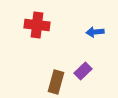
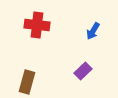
blue arrow: moved 2 px left, 1 px up; rotated 54 degrees counterclockwise
brown rectangle: moved 29 px left
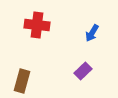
blue arrow: moved 1 px left, 2 px down
brown rectangle: moved 5 px left, 1 px up
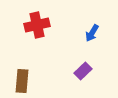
red cross: rotated 20 degrees counterclockwise
brown rectangle: rotated 10 degrees counterclockwise
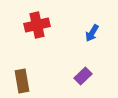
purple rectangle: moved 5 px down
brown rectangle: rotated 15 degrees counterclockwise
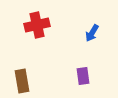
purple rectangle: rotated 54 degrees counterclockwise
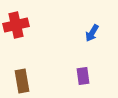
red cross: moved 21 px left
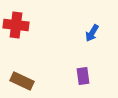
red cross: rotated 20 degrees clockwise
brown rectangle: rotated 55 degrees counterclockwise
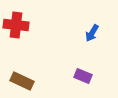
purple rectangle: rotated 60 degrees counterclockwise
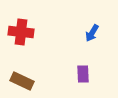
red cross: moved 5 px right, 7 px down
purple rectangle: moved 2 px up; rotated 66 degrees clockwise
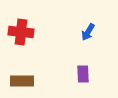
blue arrow: moved 4 px left, 1 px up
brown rectangle: rotated 25 degrees counterclockwise
